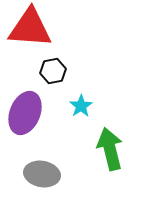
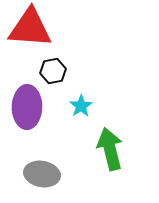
purple ellipse: moved 2 px right, 6 px up; rotated 21 degrees counterclockwise
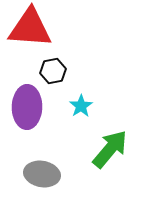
green arrow: rotated 54 degrees clockwise
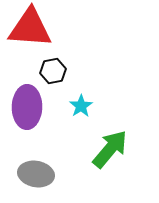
gray ellipse: moved 6 px left
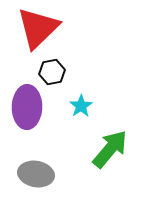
red triangle: moved 8 px right; rotated 48 degrees counterclockwise
black hexagon: moved 1 px left, 1 px down
